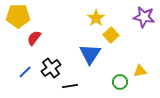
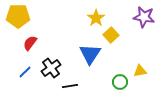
red semicircle: moved 4 px left, 5 px down
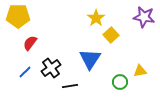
blue triangle: moved 5 px down
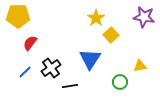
yellow triangle: moved 5 px up
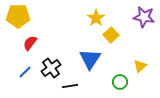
yellow triangle: rotated 32 degrees counterclockwise
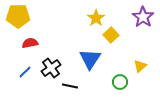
purple star: moved 1 px left; rotated 25 degrees clockwise
red semicircle: rotated 42 degrees clockwise
black line: rotated 21 degrees clockwise
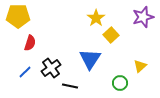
purple star: rotated 20 degrees clockwise
red semicircle: rotated 119 degrees clockwise
green circle: moved 1 px down
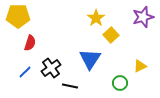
yellow triangle: rotated 16 degrees clockwise
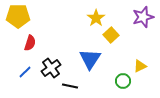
green circle: moved 3 px right, 2 px up
